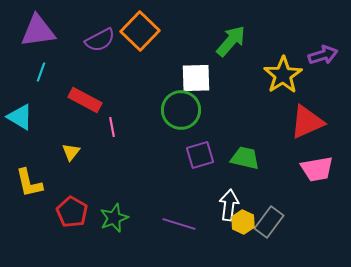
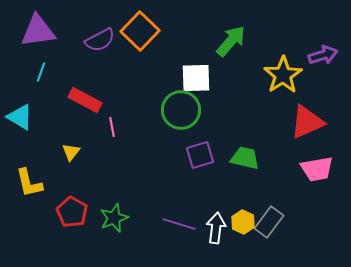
white arrow: moved 13 px left, 23 px down
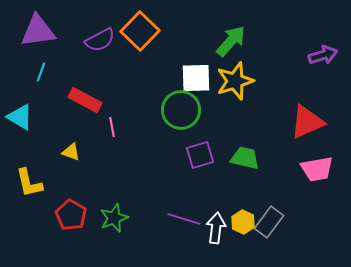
yellow star: moved 48 px left, 6 px down; rotated 15 degrees clockwise
yellow triangle: rotated 48 degrees counterclockwise
red pentagon: moved 1 px left, 3 px down
purple line: moved 5 px right, 5 px up
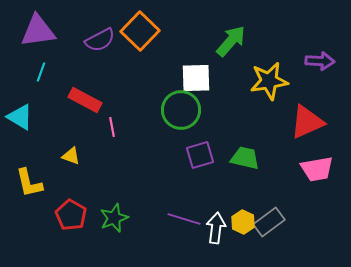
purple arrow: moved 3 px left, 6 px down; rotated 20 degrees clockwise
yellow star: moved 34 px right; rotated 9 degrees clockwise
yellow triangle: moved 4 px down
gray rectangle: rotated 16 degrees clockwise
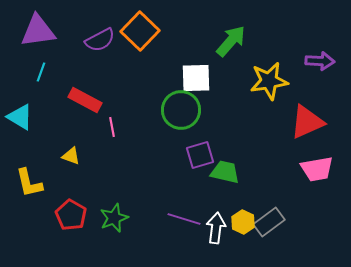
green trapezoid: moved 20 px left, 14 px down
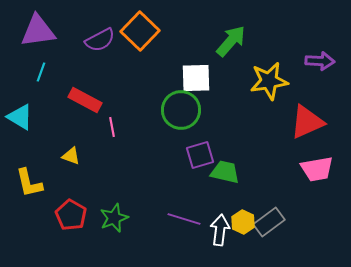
white arrow: moved 4 px right, 2 px down
